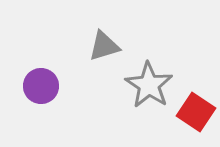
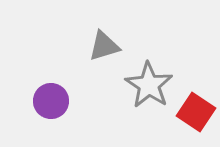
purple circle: moved 10 px right, 15 px down
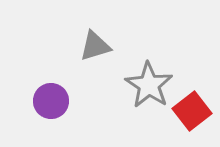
gray triangle: moved 9 px left
red square: moved 4 px left, 1 px up; rotated 18 degrees clockwise
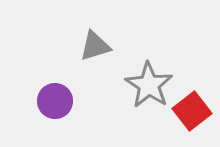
purple circle: moved 4 px right
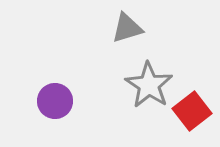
gray triangle: moved 32 px right, 18 px up
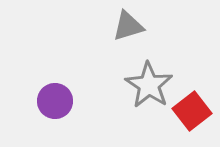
gray triangle: moved 1 px right, 2 px up
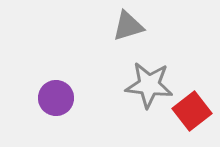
gray star: rotated 27 degrees counterclockwise
purple circle: moved 1 px right, 3 px up
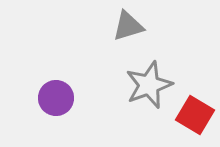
gray star: rotated 27 degrees counterclockwise
red square: moved 3 px right, 4 px down; rotated 21 degrees counterclockwise
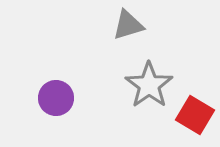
gray triangle: moved 1 px up
gray star: rotated 15 degrees counterclockwise
